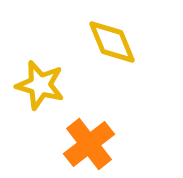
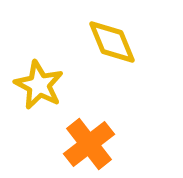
yellow star: moved 1 px left; rotated 12 degrees clockwise
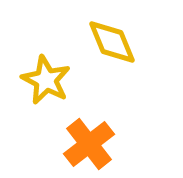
yellow star: moved 7 px right, 5 px up
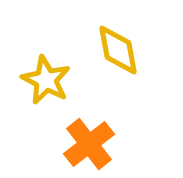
yellow diamond: moved 6 px right, 8 px down; rotated 12 degrees clockwise
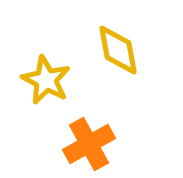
orange cross: rotated 9 degrees clockwise
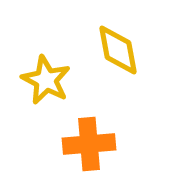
orange cross: rotated 24 degrees clockwise
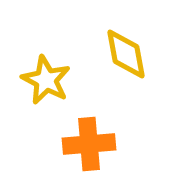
yellow diamond: moved 8 px right, 4 px down
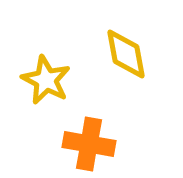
orange cross: rotated 15 degrees clockwise
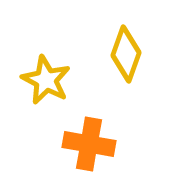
yellow diamond: rotated 30 degrees clockwise
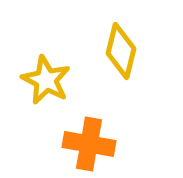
yellow diamond: moved 5 px left, 3 px up; rotated 6 degrees counterclockwise
